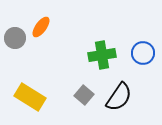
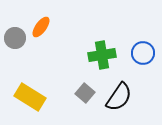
gray square: moved 1 px right, 2 px up
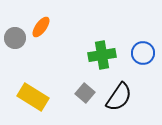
yellow rectangle: moved 3 px right
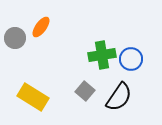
blue circle: moved 12 px left, 6 px down
gray square: moved 2 px up
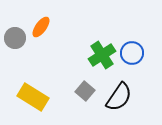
green cross: rotated 24 degrees counterclockwise
blue circle: moved 1 px right, 6 px up
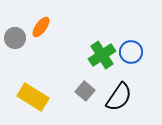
blue circle: moved 1 px left, 1 px up
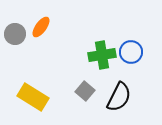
gray circle: moved 4 px up
green cross: rotated 24 degrees clockwise
black semicircle: rotated 8 degrees counterclockwise
